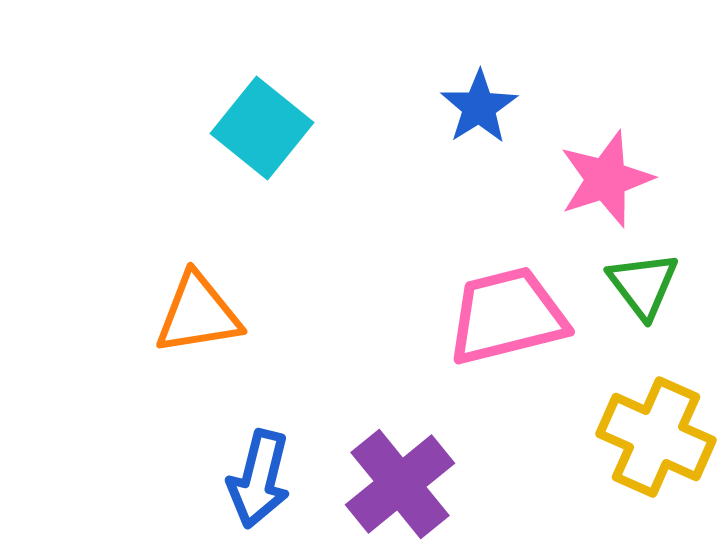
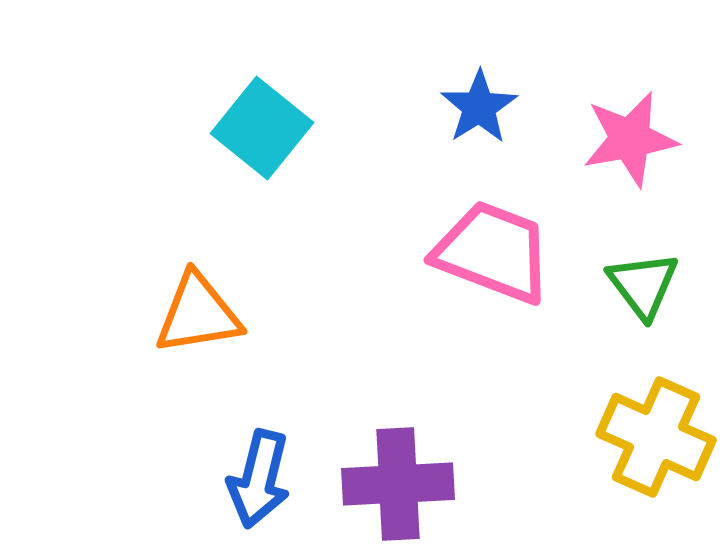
pink star: moved 24 px right, 40 px up; rotated 8 degrees clockwise
pink trapezoid: moved 14 px left, 64 px up; rotated 35 degrees clockwise
purple cross: moved 2 px left; rotated 36 degrees clockwise
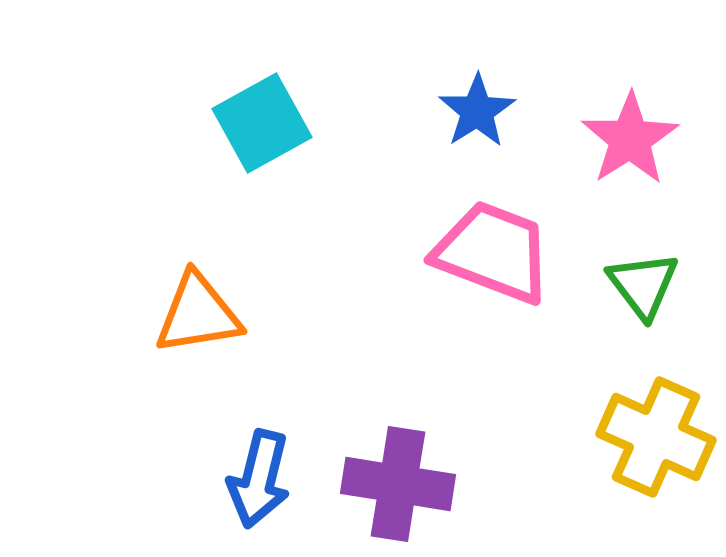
blue star: moved 2 px left, 4 px down
cyan square: moved 5 px up; rotated 22 degrees clockwise
pink star: rotated 22 degrees counterclockwise
purple cross: rotated 12 degrees clockwise
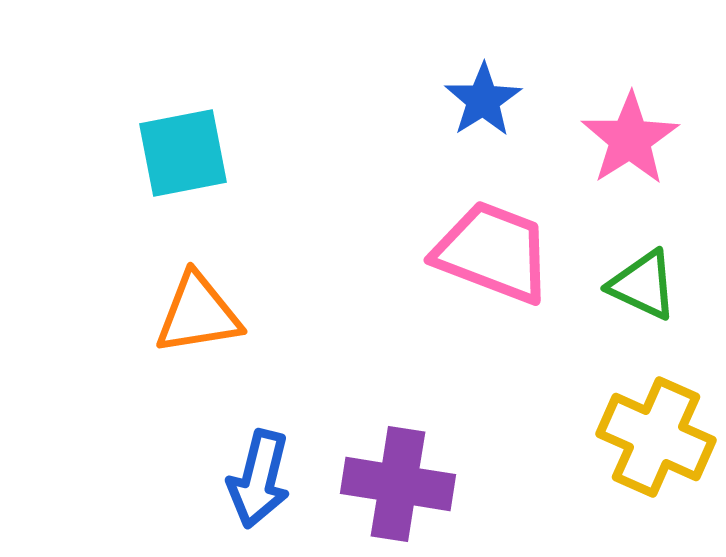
blue star: moved 6 px right, 11 px up
cyan square: moved 79 px left, 30 px down; rotated 18 degrees clockwise
green triangle: rotated 28 degrees counterclockwise
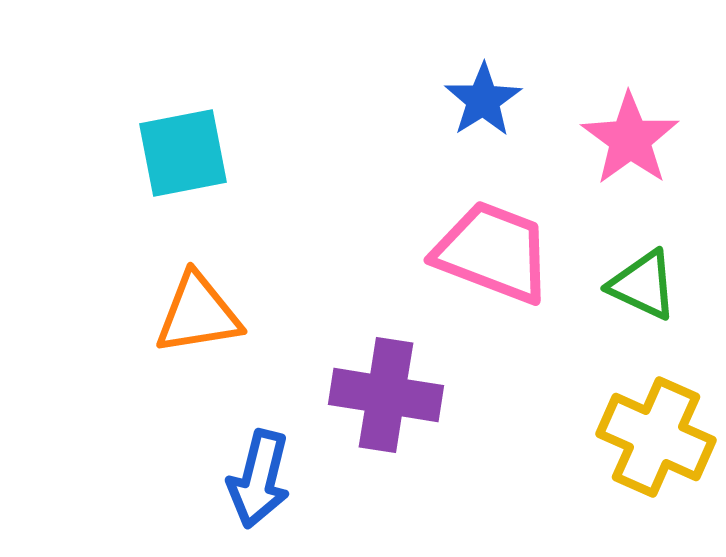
pink star: rotated 4 degrees counterclockwise
purple cross: moved 12 px left, 89 px up
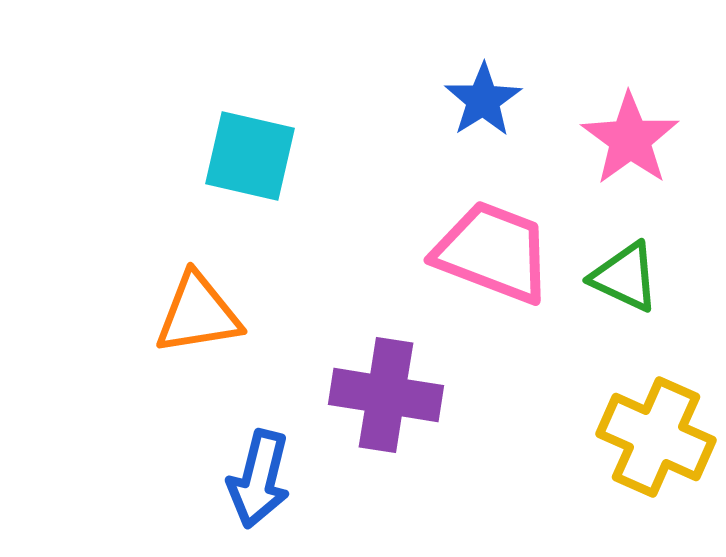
cyan square: moved 67 px right, 3 px down; rotated 24 degrees clockwise
green triangle: moved 18 px left, 8 px up
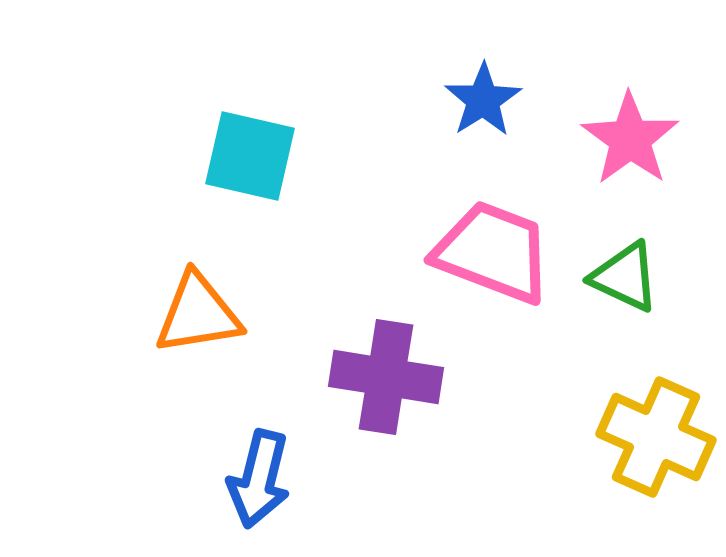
purple cross: moved 18 px up
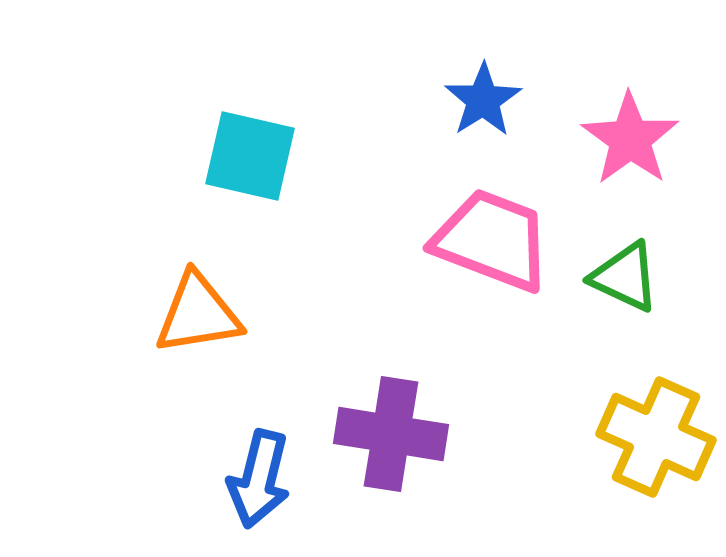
pink trapezoid: moved 1 px left, 12 px up
purple cross: moved 5 px right, 57 px down
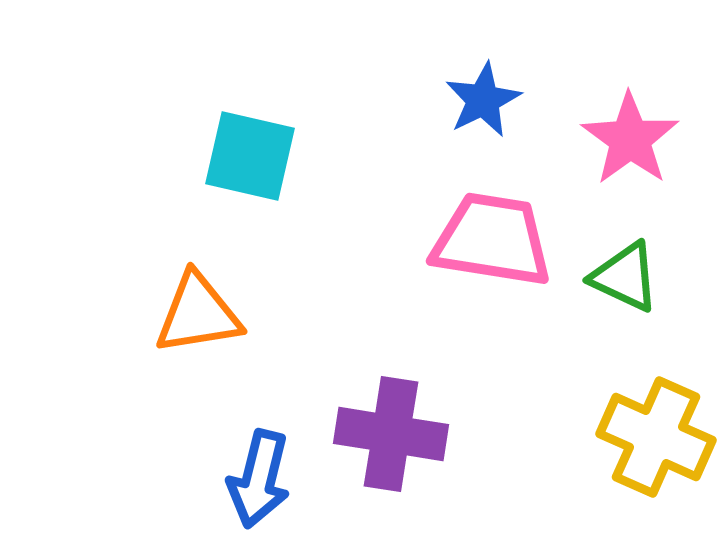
blue star: rotated 6 degrees clockwise
pink trapezoid: rotated 12 degrees counterclockwise
